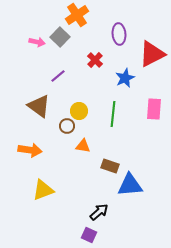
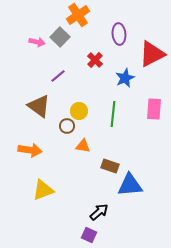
orange cross: moved 1 px right
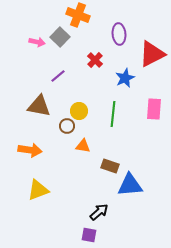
orange cross: rotated 35 degrees counterclockwise
brown triangle: rotated 25 degrees counterclockwise
yellow triangle: moved 5 px left
purple square: rotated 14 degrees counterclockwise
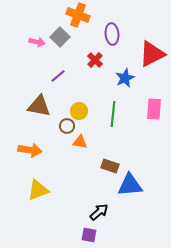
purple ellipse: moved 7 px left
orange triangle: moved 3 px left, 4 px up
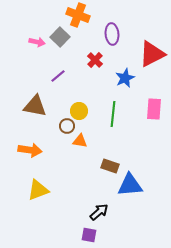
brown triangle: moved 4 px left
orange triangle: moved 1 px up
